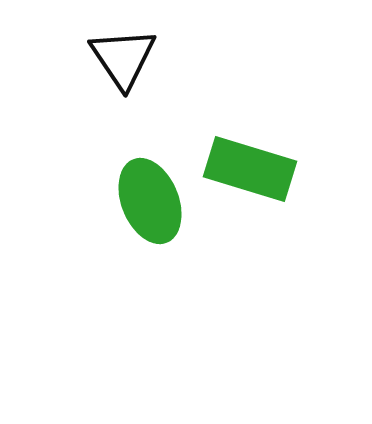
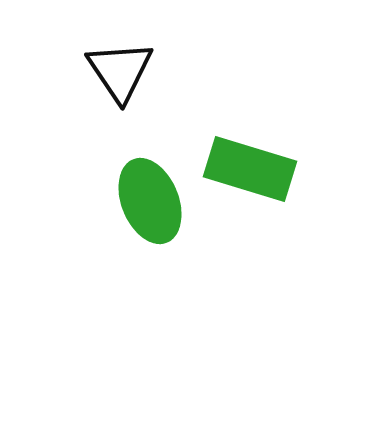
black triangle: moved 3 px left, 13 px down
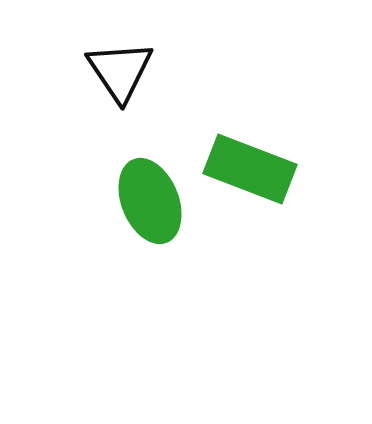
green rectangle: rotated 4 degrees clockwise
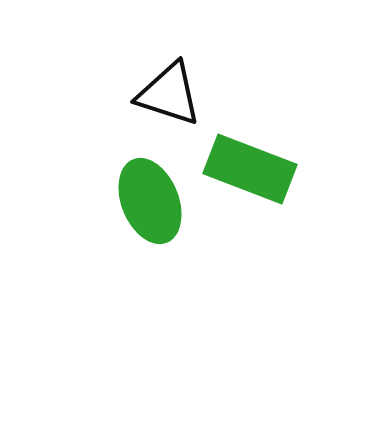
black triangle: moved 49 px right, 23 px down; rotated 38 degrees counterclockwise
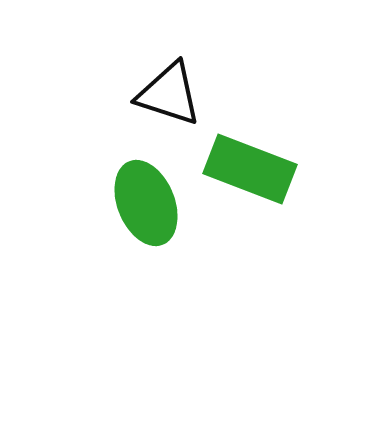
green ellipse: moved 4 px left, 2 px down
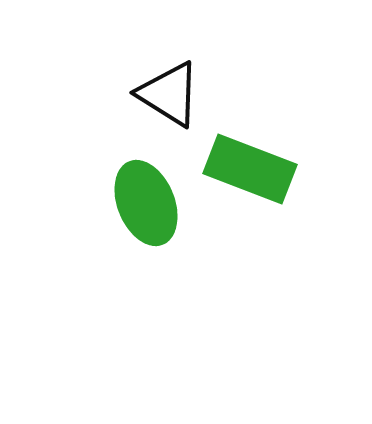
black triangle: rotated 14 degrees clockwise
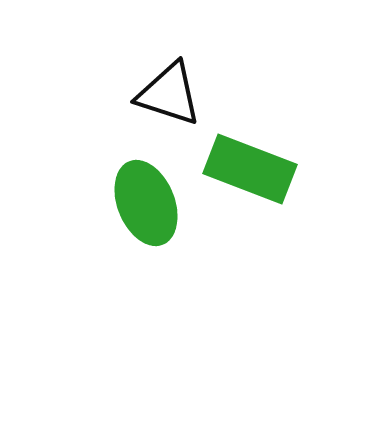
black triangle: rotated 14 degrees counterclockwise
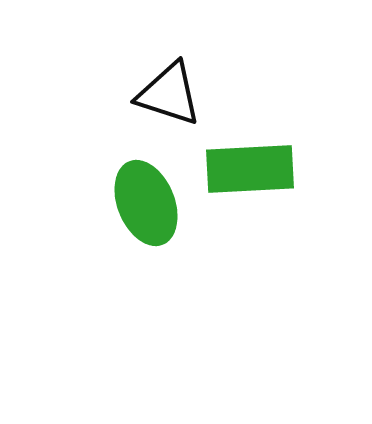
green rectangle: rotated 24 degrees counterclockwise
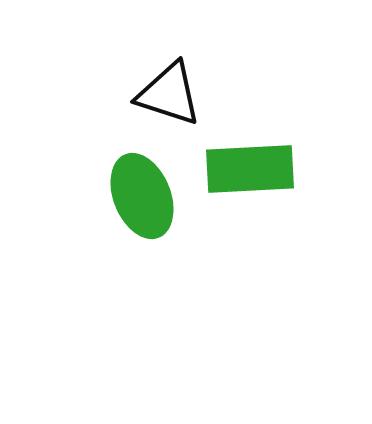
green ellipse: moved 4 px left, 7 px up
